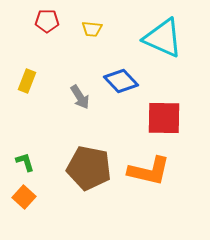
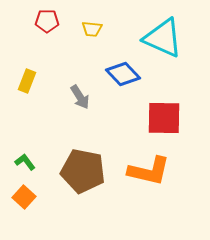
blue diamond: moved 2 px right, 7 px up
green L-shape: rotated 20 degrees counterclockwise
brown pentagon: moved 6 px left, 3 px down
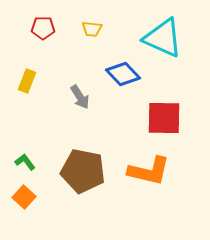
red pentagon: moved 4 px left, 7 px down
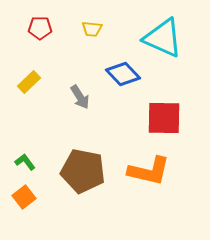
red pentagon: moved 3 px left
yellow rectangle: moved 2 px right, 1 px down; rotated 25 degrees clockwise
orange square: rotated 10 degrees clockwise
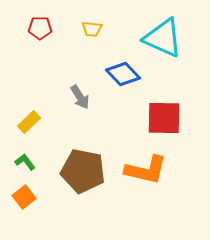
yellow rectangle: moved 40 px down
orange L-shape: moved 3 px left, 1 px up
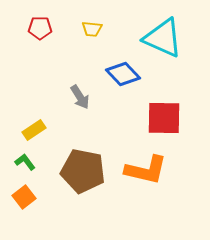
yellow rectangle: moved 5 px right, 8 px down; rotated 10 degrees clockwise
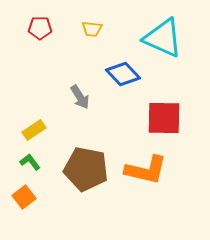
green L-shape: moved 5 px right
brown pentagon: moved 3 px right, 2 px up
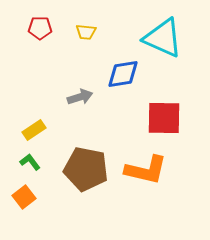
yellow trapezoid: moved 6 px left, 3 px down
blue diamond: rotated 56 degrees counterclockwise
gray arrow: rotated 75 degrees counterclockwise
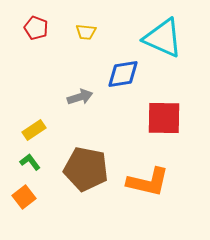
red pentagon: moved 4 px left; rotated 20 degrees clockwise
orange L-shape: moved 2 px right, 12 px down
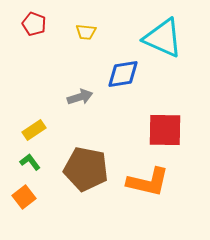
red pentagon: moved 2 px left, 4 px up
red square: moved 1 px right, 12 px down
